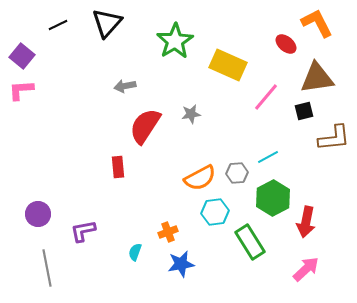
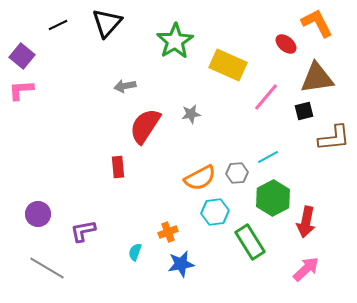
gray line: rotated 48 degrees counterclockwise
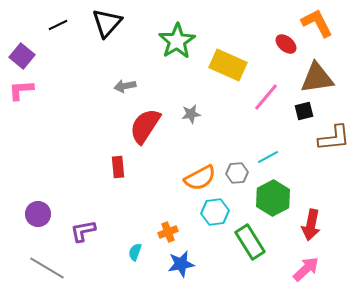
green star: moved 2 px right
red arrow: moved 5 px right, 3 px down
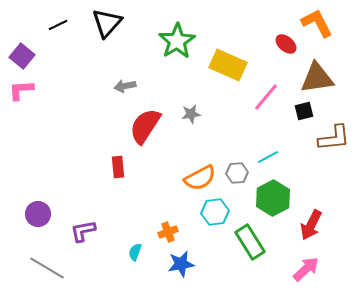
red arrow: rotated 16 degrees clockwise
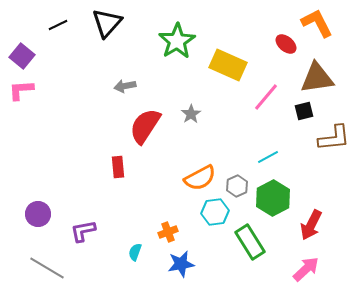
gray star: rotated 24 degrees counterclockwise
gray hexagon: moved 13 px down; rotated 20 degrees counterclockwise
